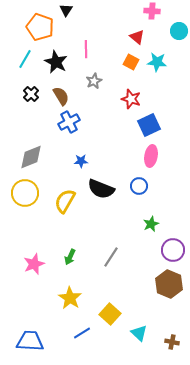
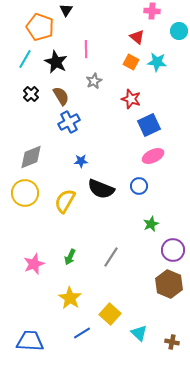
pink ellipse: moved 2 px right; rotated 55 degrees clockwise
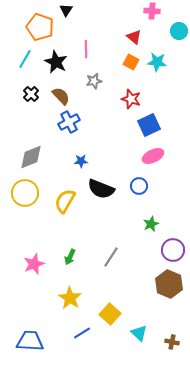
red triangle: moved 3 px left
gray star: rotated 14 degrees clockwise
brown semicircle: rotated 12 degrees counterclockwise
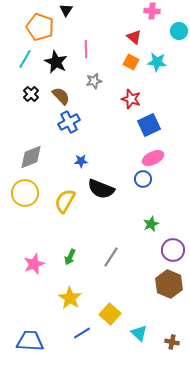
pink ellipse: moved 2 px down
blue circle: moved 4 px right, 7 px up
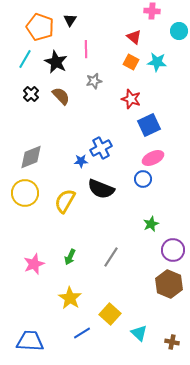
black triangle: moved 4 px right, 10 px down
blue cross: moved 32 px right, 26 px down
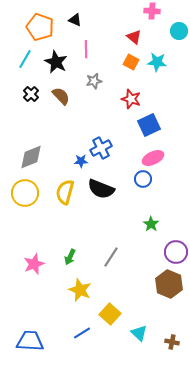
black triangle: moved 5 px right; rotated 40 degrees counterclockwise
yellow semicircle: moved 9 px up; rotated 15 degrees counterclockwise
green star: rotated 14 degrees counterclockwise
purple circle: moved 3 px right, 2 px down
yellow star: moved 10 px right, 8 px up; rotated 10 degrees counterclockwise
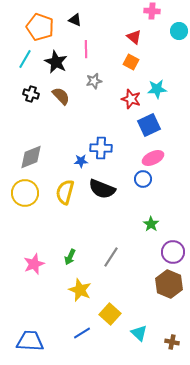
cyan star: moved 27 px down; rotated 12 degrees counterclockwise
black cross: rotated 28 degrees counterclockwise
blue cross: rotated 30 degrees clockwise
black semicircle: moved 1 px right
purple circle: moved 3 px left
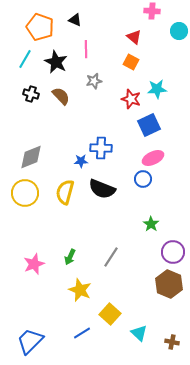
blue trapezoid: rotated 48 degrees counterclockwise
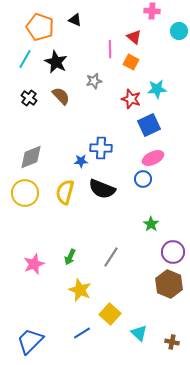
pink line: moved 24 px right
black cross: moved 2 px left, 4 px down; rotated 21 degrees clockwise
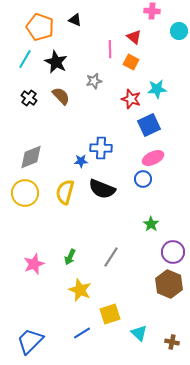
yellow square: rotated 30 degrees clockwise
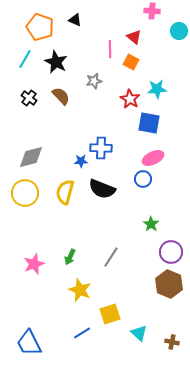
red star: moved 1 px left; rotated 12 degrees clockwise
blue square: moved 2 px up; rotated 35 degrees clockwise
gray diamond: rotated 8 degrees clockwise
purple circle: moved 2 px left
blue trapezoid: moved 1 px left, 2 px down; rotated 72 degrees counterclockwise
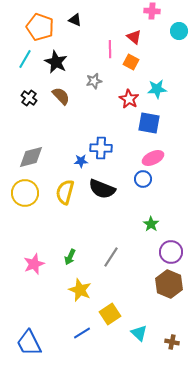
red star: moved 1 px left
yellow square: rotated 15 degrees counterclockwise
